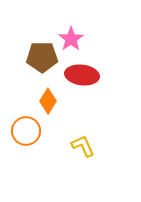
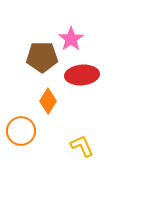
red ellipse: rotated 12 degrees counterclockwise
orange circle: moved 5 px left
yellow L-shape: moved 1 px left
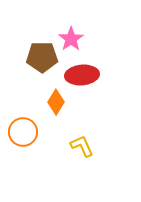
orange diamond: moved 8 px right, 1 px down
orange circle: moved 2 px right, 1 px down
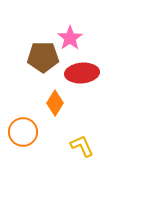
pink star: moved 1 px left, 1 px up
brown pentagon: moved 1 px right
red ellipse: moved 2 px up
orange diamond: moved 1 px left, 1 px down
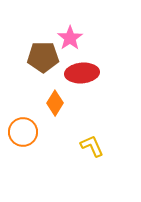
yellow L-shape: moved 10 px right
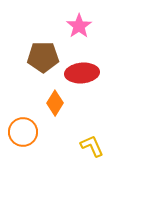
pink star: moved 9 px right, 12 px up
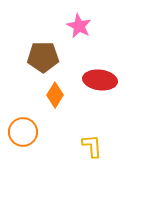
pink star: rotated 10 degrees counterclockwise
red ellipse: moved 18 px right, 7 px down; rotated 12 degrees clockwise
orange diamond: moved 8 px up
yellow L-shape: rotated 20 degrees clockwise
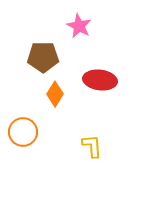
orange diamond: moved 1 px up
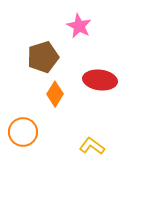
brown pentagon: rotated 16 degrees counterclockwise
yellow L-shape: rotated 50 degrees counterclockwise
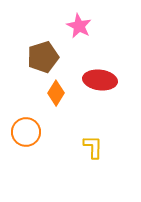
orange diamond: moved 1 px right, 1 px up
orange circle: moved 3 px right
yellow L-shape: moved 1 px right, 1 px down; rotated 55 degrees clockwise
